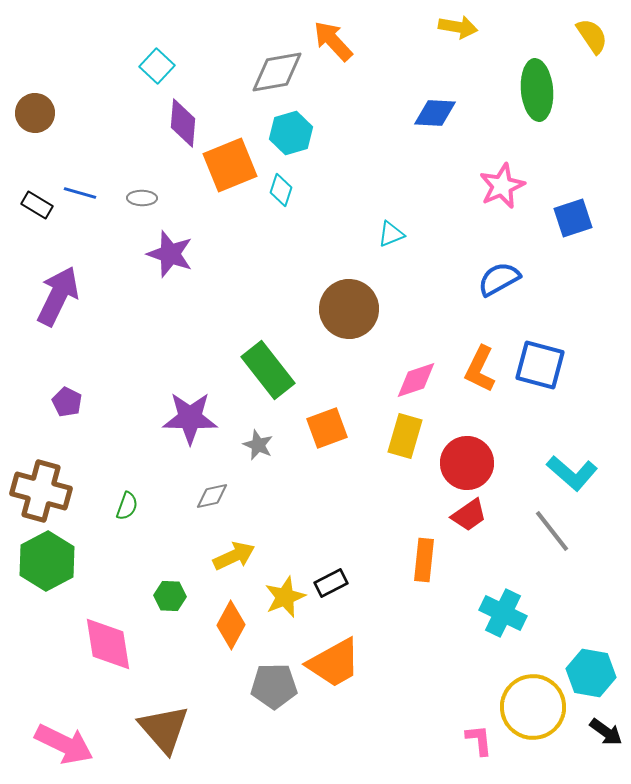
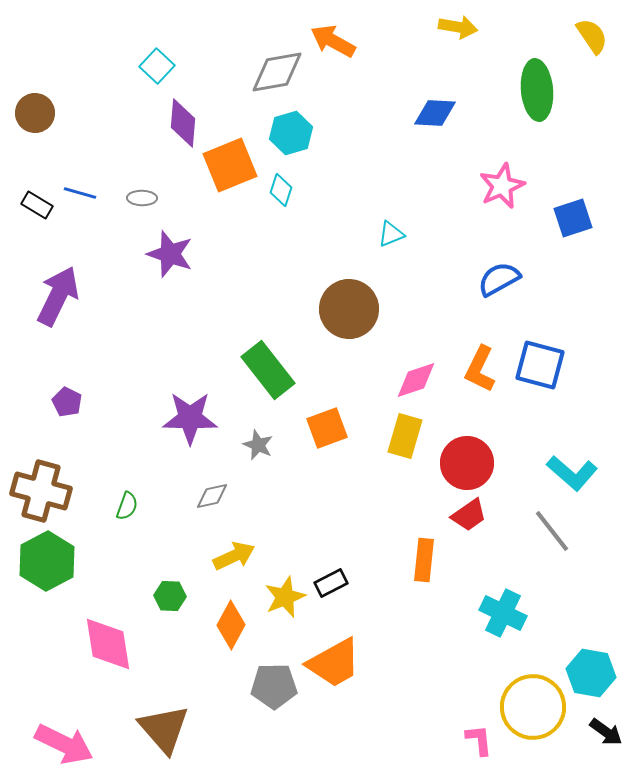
orange arrow at (333, 41): rotated 18 degrees counterclockwise
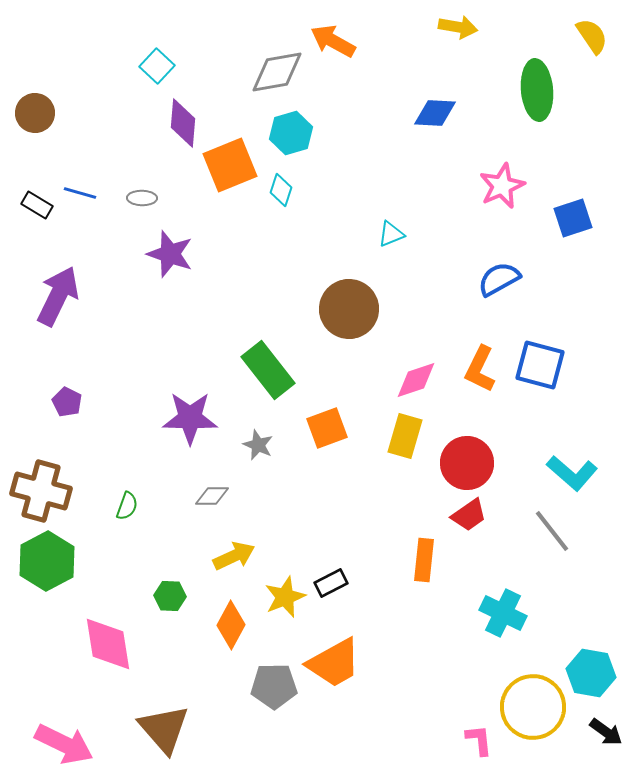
gray diamond at (212, 496): rotated 12 degrees clockwise
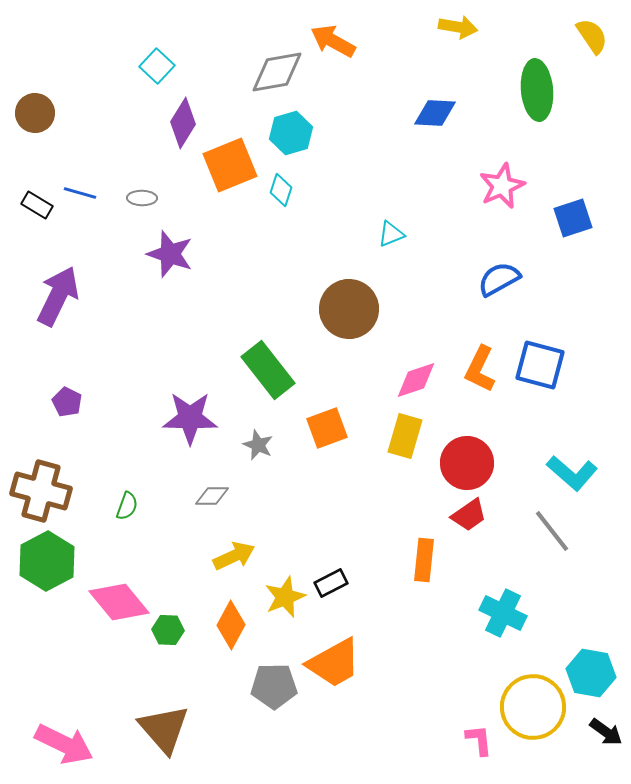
purple diamond at (183, 123): rotated 27 degrees clockwise
green hexagon at (170, 596): moved 2 px left, 34 px down
pink diamond at (108, 644): moved 11 px right, 42 px up; rotated 30 degrees counterclockwise
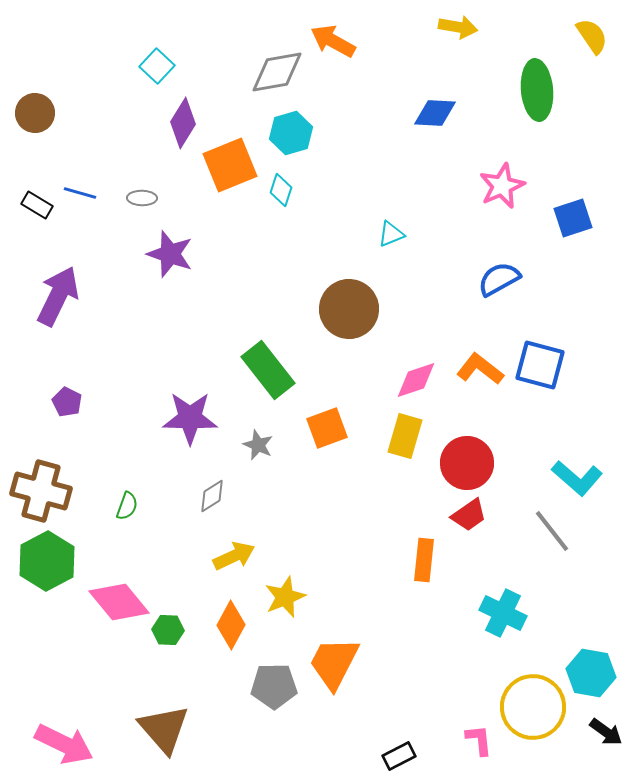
orange L-shape at (480, 369): rotated 102 degrees clockwise
cyan L-shape at (572, 473): moved 5 px right, 5 px down
gray diamond at (212, 496): rotated 32 degrees counterclockwise
black rectangle at (331, 583): moved 68 px right, 173 px down
orange trapezoid at (334, 663): rotated 146 degrees clockwise
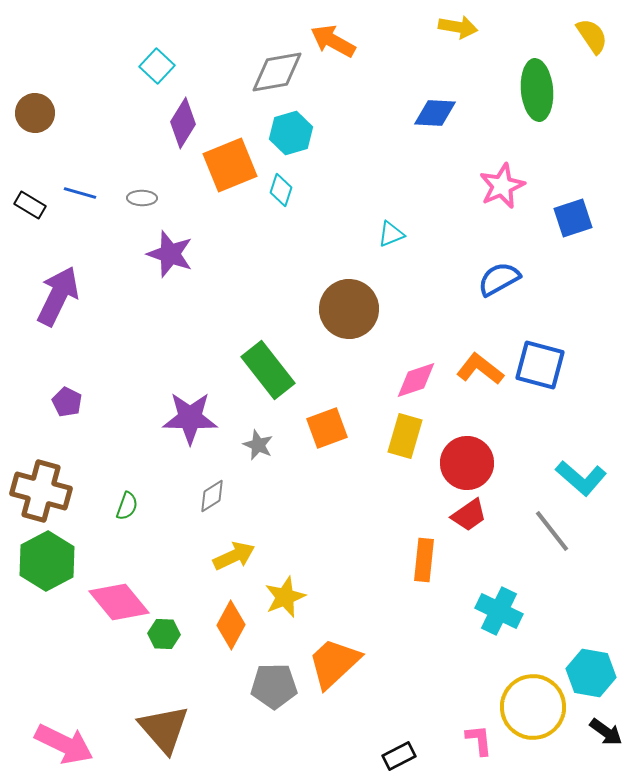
black rectangle at (37, 205): moved 7 px left
cyan L-shape at (577, 478): moved 4 px right
cyan cross at (503, 613): moved 4 px left, 2 px up
green hexagon at (168, 630): moved 4 px left, 4 px down
orange trapezoid at (334, 663): rotated 20 degrees clockwise
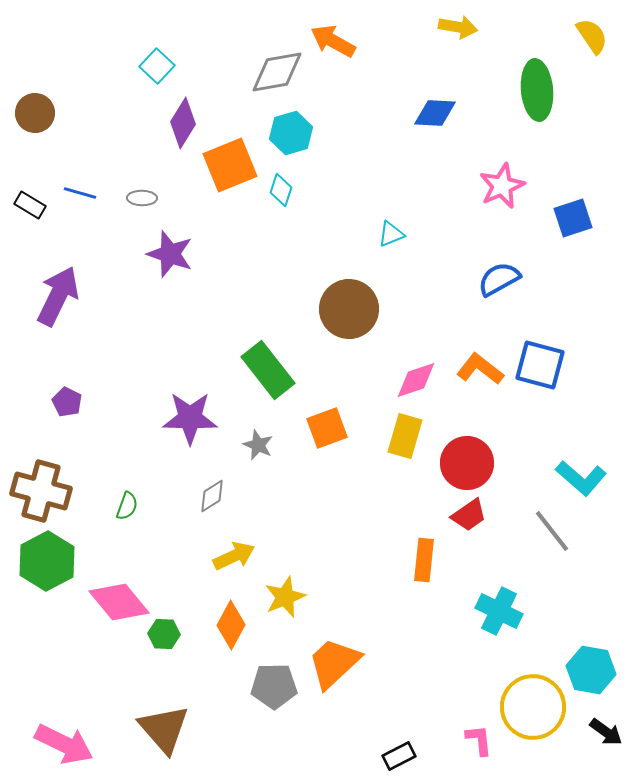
cyan hexagon at (591, 673): moved 3 px up
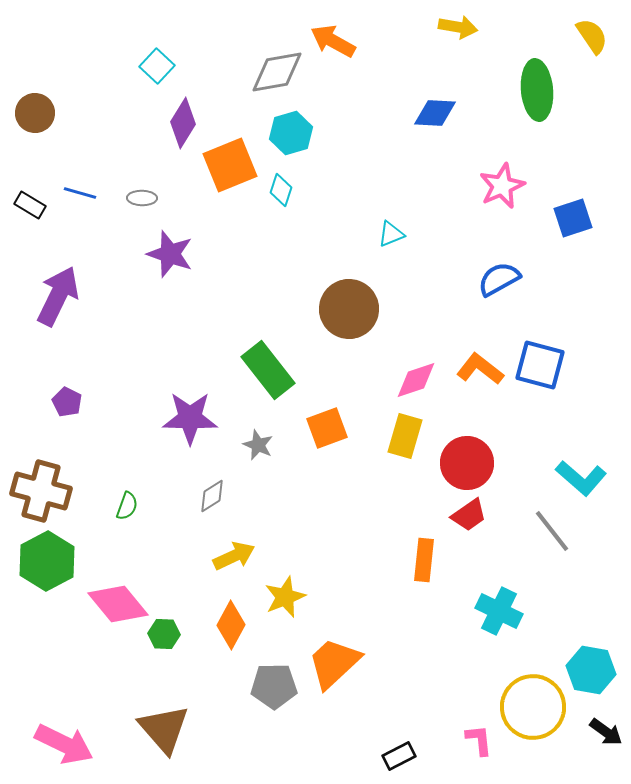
pink diamond at (119, 602): moved 1 px left, 2 px down
